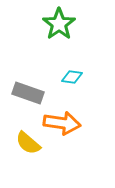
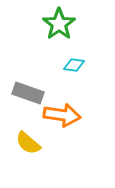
cyan diamond: moved 2 px right, 12 px up
orange arrow: moved 8 px up
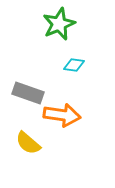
green star: rotated 12 degrees clockwise
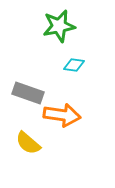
green star: moved 2 px down; rotated 12 degrees clockwise
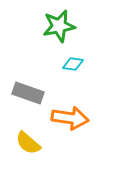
cyan diamond: moved 1 px left, 1 px up
orange arrow: moved 8 px right, 3 px down
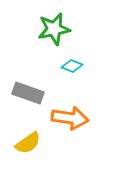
green star: moved 5 px left, 3 px down
cyan diamond: moved 1 px left, 2 px down; rotated 15 degrees clockwise
yellow semicircle: rotated 76 degrees counterclockwise
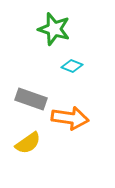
green star: rotated 28 degrees clockwise
gray rectangle: moved 3 px right, 6 px down
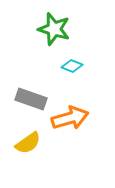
orange arrow: rotated 24 degrees counterclockwise
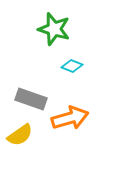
yellow semicircle: moved 8 px left, 8 px up
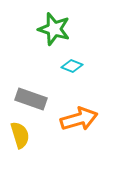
orange arrow: moved 9 px right, 1 px down
yellow semicircle: rotated 72 degrees counterclockwise
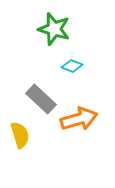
gray rectangle: moved 10 px right; rotated 24 degrees clockwise
